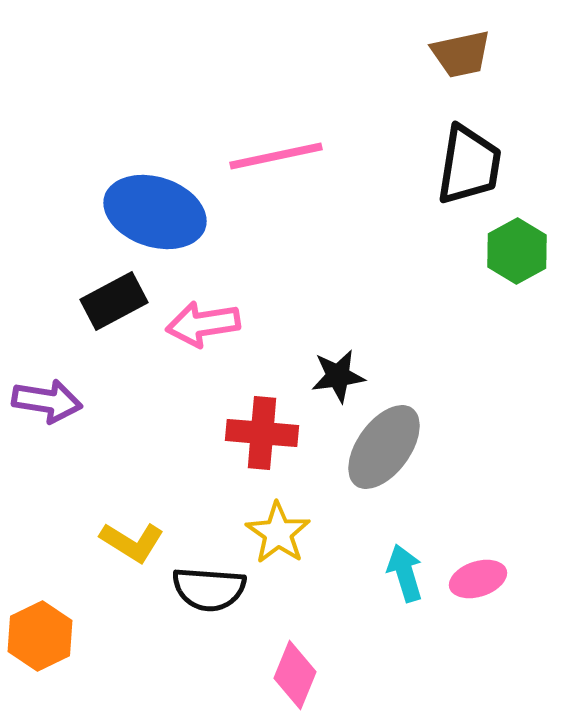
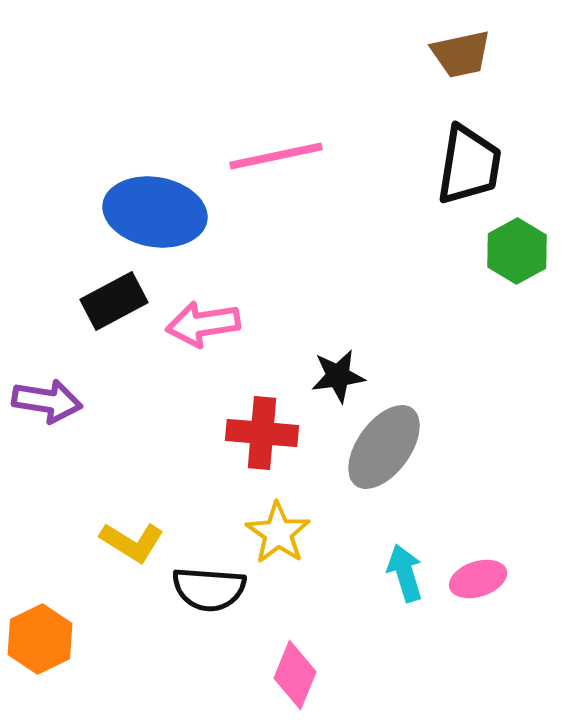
blue ellipse: rotated 8 degrees counterclockwise
orange hexagon: moved 3 px down
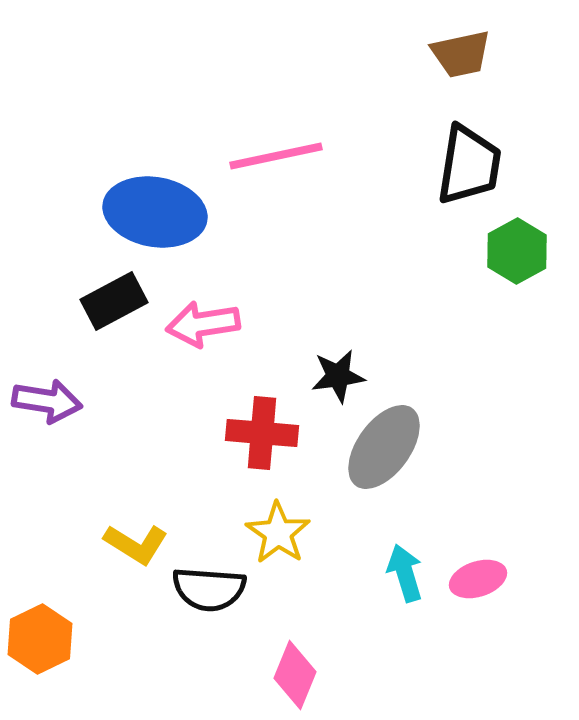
yellow L-shape: moved 4 px right, 2 px down
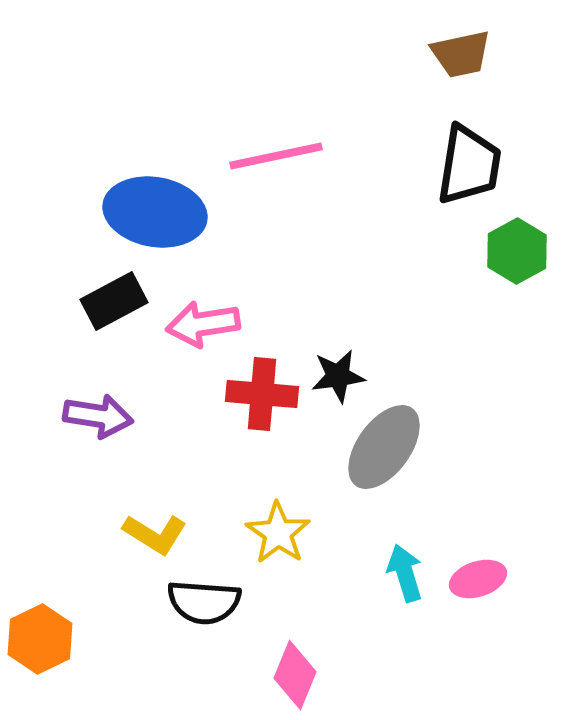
purple arrow: moved 51 px right, 15 px down
red cross: moved 39 px up
yellow L-shape: moved 19 px right, 10 px up
black semicircle: moved 5 px left, 13 px down
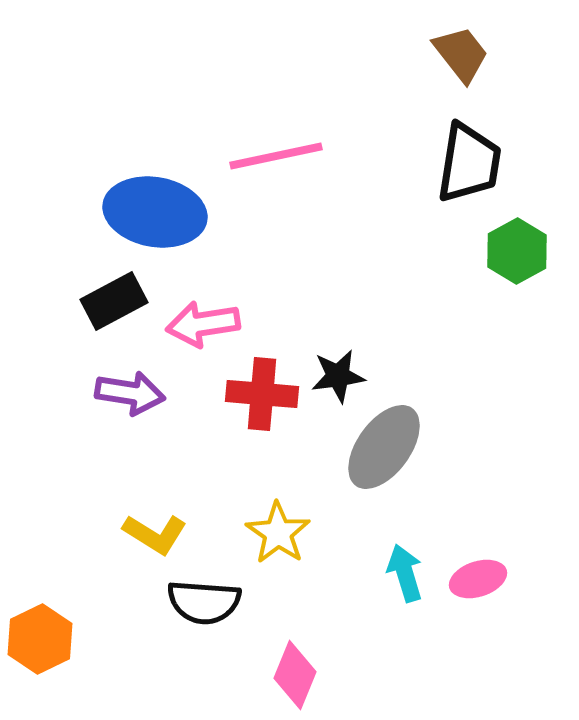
brown trapezoid: rotated 116 degrees counterclockwise
black trapezoid: moved 2 px up
purple arrow: moved 32 px right, 23 px up
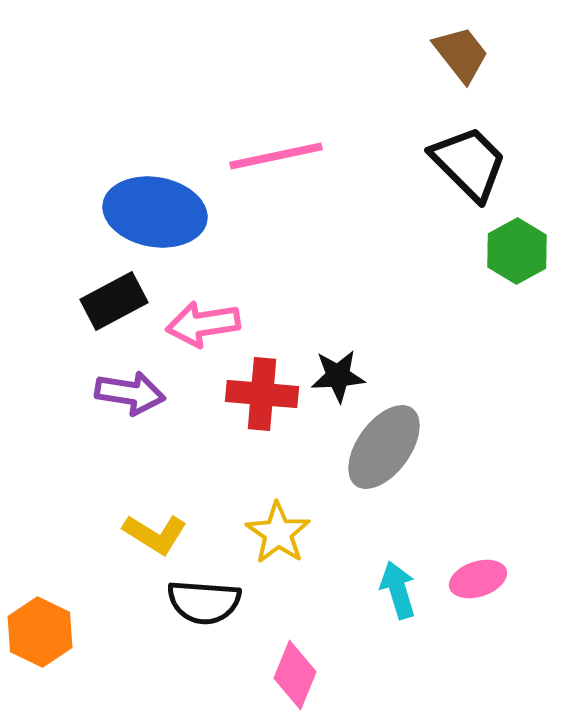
black trapezoid: rotated 54 degrees counterclockwise
black star: rotated 4 degrees clockwise
cyan arrow: moved 7 px left, 17 px down
orange hexagon: moved 7 px up; rotated 8 degrees counterclockwise
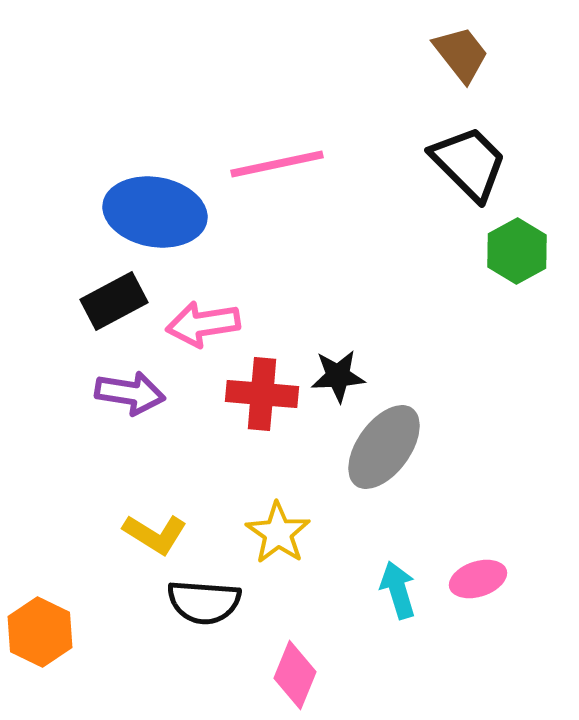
pink line: moved 1 px right, 8 px down
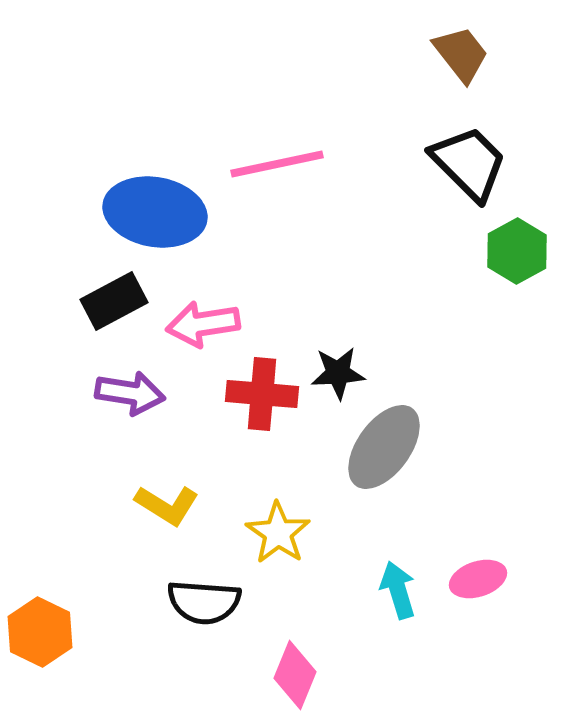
black star: moved 3 px up
yellow L-shape: moved 12 px right, 29 px up
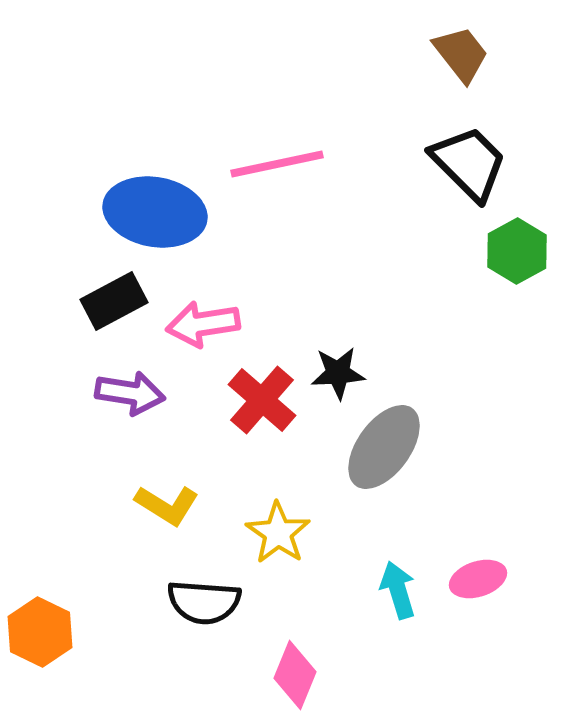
red cross: moved 6 px down; rotated 36 degrees clockwise
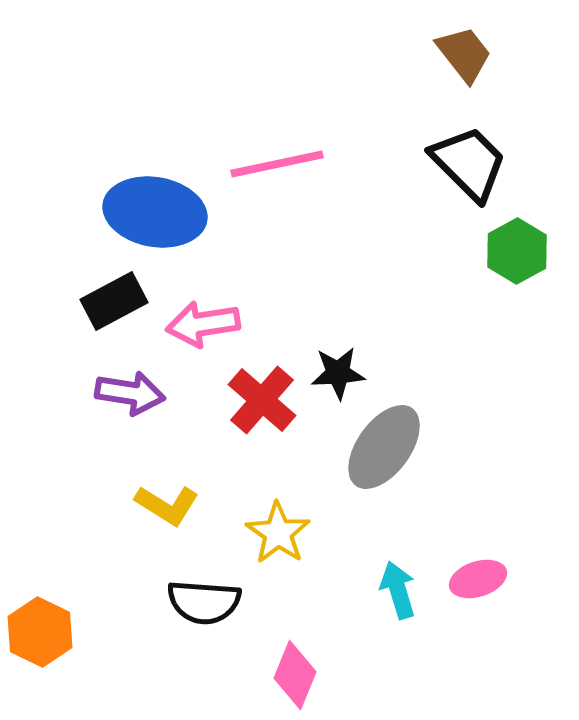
brown trapezoid: moved 3 px right
